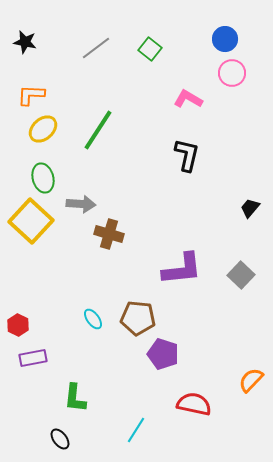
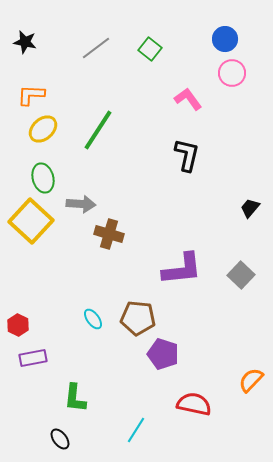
pink L-shape: rotated 24 degrees clockwise
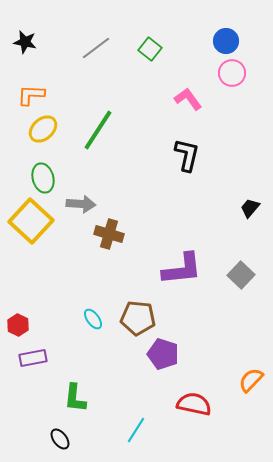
blue circle: moved 1 px right, 2 px down
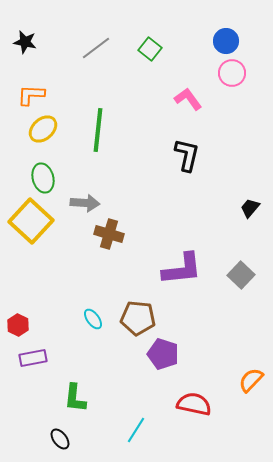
green line: rotated 27 degrees counterclockwise
gray arrow: moved 4 px right, 1 px up
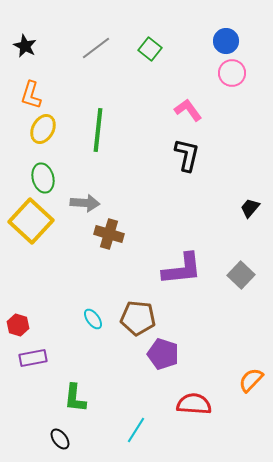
black star: moved 4 px down; rotated 15 degrees clockwise
orange L-shape: rotated 76 degrees counterclockwise
pink L-shape: moved 11 px down
yellow ellipse: rotated 20 degrees counterclockwise
red hexagon: rotated 10 degrees counterclockwise
red semicircle: rotated 8 degrees counterclockwise
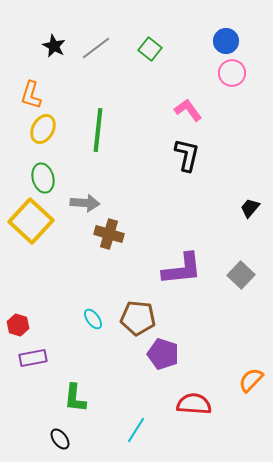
black star: moved 29 px right
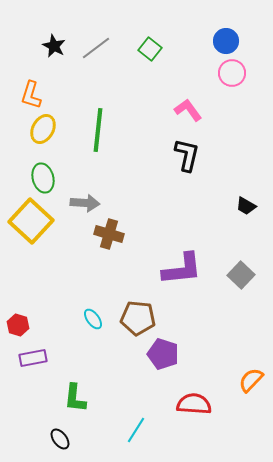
black trapezoid: moved 4 px left, 2 px up; rotated 100 degrees counterclockwise
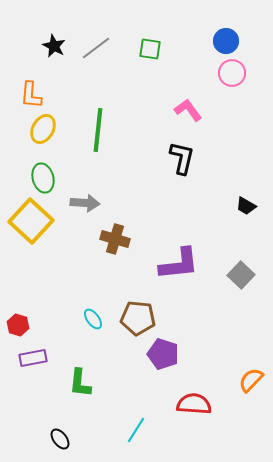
green square: rotated 30 degrees counterclockwise
orange L-shape: rotated 12 degrees counterclockwise
black L-shape: moved 5 px left, 3 px down
brown cross: moved 6 px right, 5 px down
purple L-shape: moved 3 px left, 5 px up
green L-shape: moved 5 px right, 15 px up
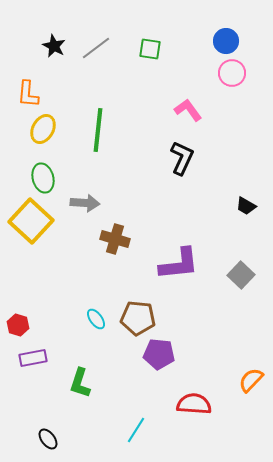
orange L-shape: moved 3 px left, 1 px up
black L-shape: rotated 12 degrees clockwise
cyan ellipse: moved 3 px right
purple pentagon: moved 4 px left; rotated 12 degrees counterclockwise
green L-shape: rotated 12 degrees clockwise
black ellipse: moved 12 px left
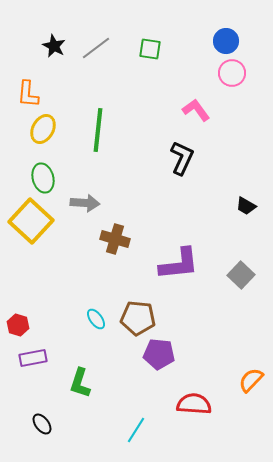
pink L-shape: moved 8 px right
black ellipse: moved 6 px left, 15 px up
